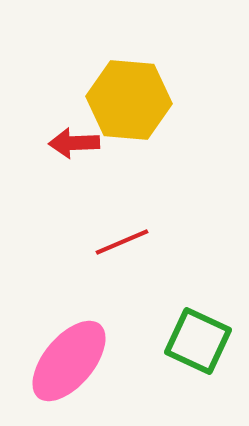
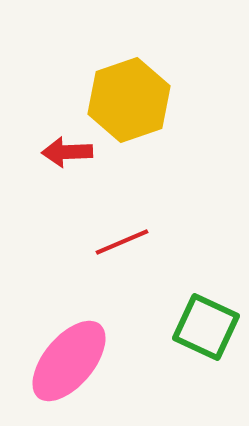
yellow hexagon: rotated 24 degrees counterclockwise
red arrow: moved 7 px left, 9 px down
green square: moved 8 px right, 14 px up
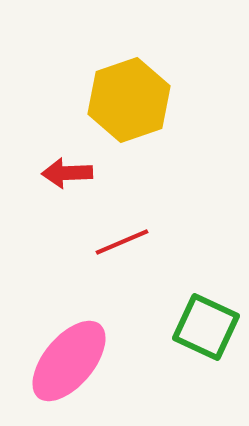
red arrow: moved 21 px down
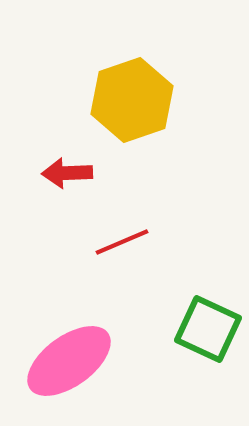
yellow hexagon: moved 3 px right
green square: moved 2 px right, 2 px down
pink ellipse: rotated 14 degrees clockwise
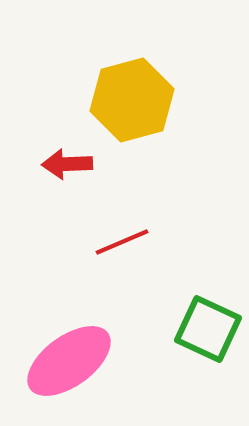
yellow hexagon: rotated 4 degrees clockwise
red arrow: moved 9 px up
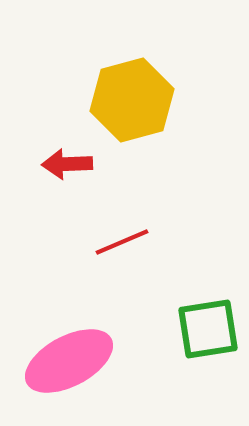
green square: rotated 34 degrees counterclockwise
pink ellipse: rotated 8 degrees clockwise
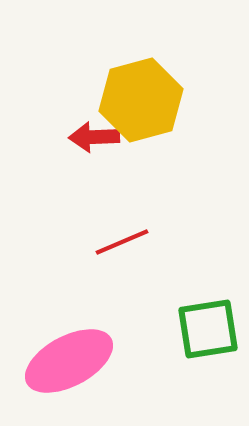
yellow hexagon: moved 9 px right
red arrow: moved 27 px right, 27 px up
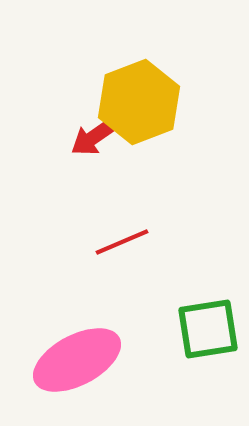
yellow hexagon: moved 2 px left, 2 px down; rotated 6 degrees counterclockwise
red arrow: rotated 33 degrees counterclockwise
pink ellipse: moved 8 px right, 1 px up
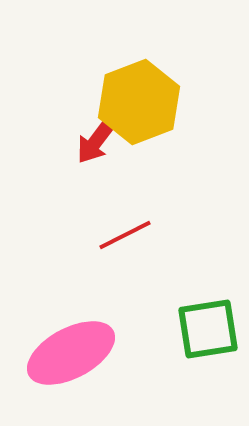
red arrow: moved 2 px right, 4 px down; rotated 18 degrees counterclockwise
red line: moved 3 px right, 7 px up; rotated 4 degrees counterclockwise
pink ellipse: moved 6 px left, 7 px up
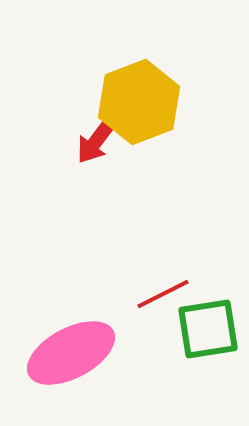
red line: moved 38 px right, 59 px down
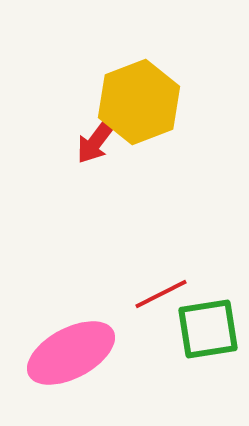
red line: moved 2 px left
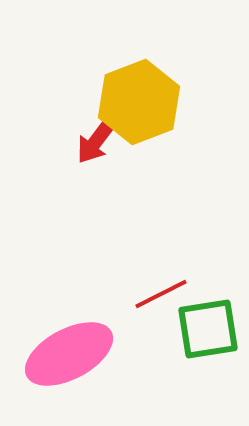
pink ellipse: moved 2 px left, 1 px down
